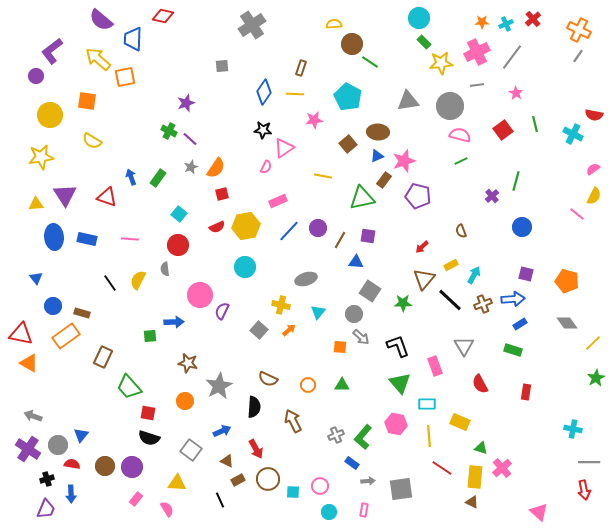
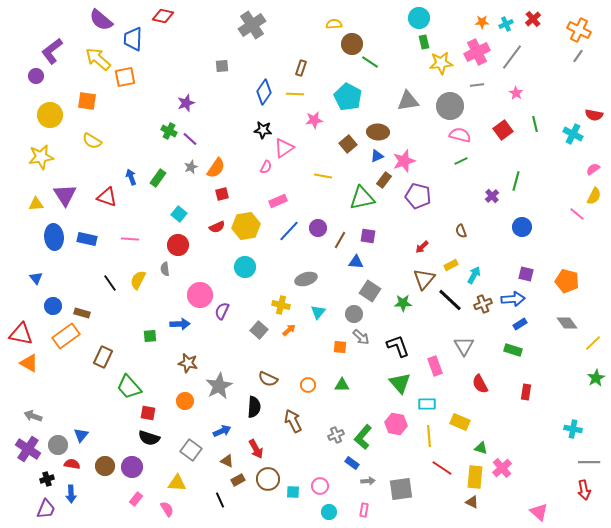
green rectangle at (424, 42): rotated 32 degrees clockwise
blue arrow at (174, 322): moved 6 px right, 2 px down
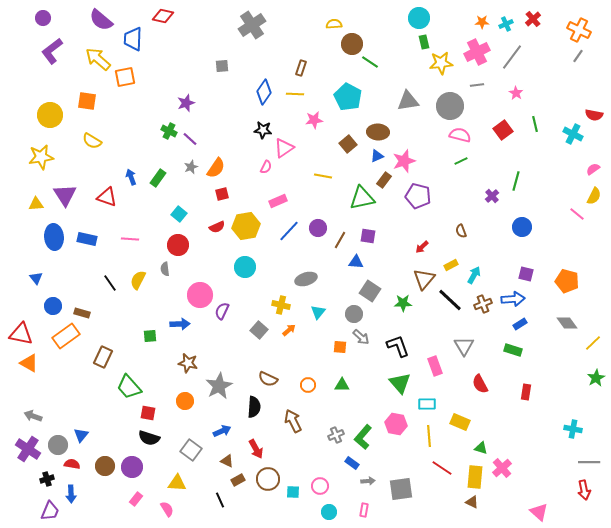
purple circle at (36, 76): moved 7 px right, 58 px up
purple trapezoid at (46, 509): moved 4 px right, 2 px down
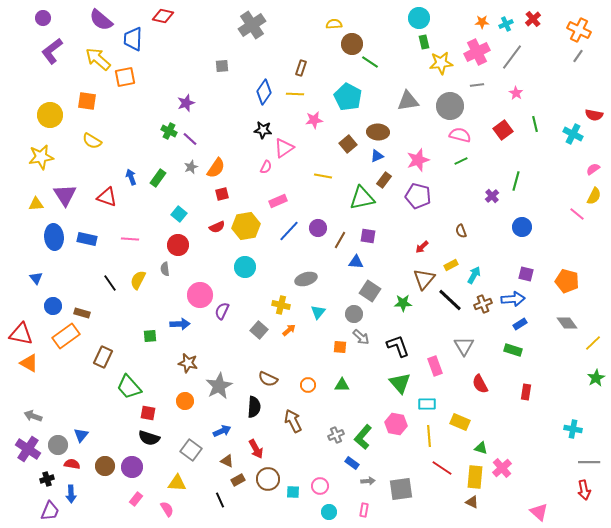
pink star at (404, 161): moved 14 px right, 1 px up
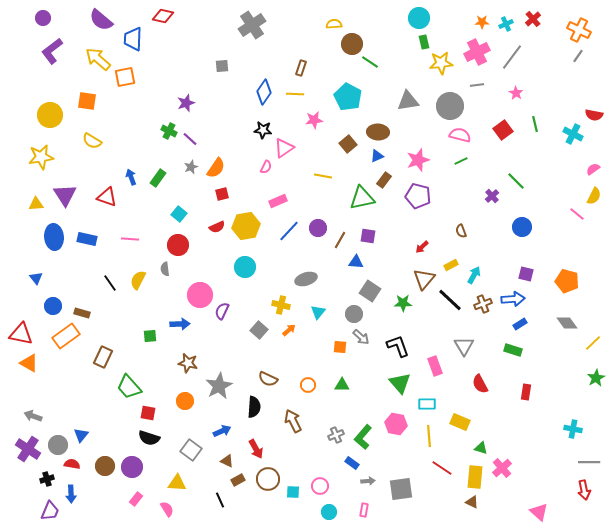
green line at (516, 181): rotated 60 degrees counterclockwise
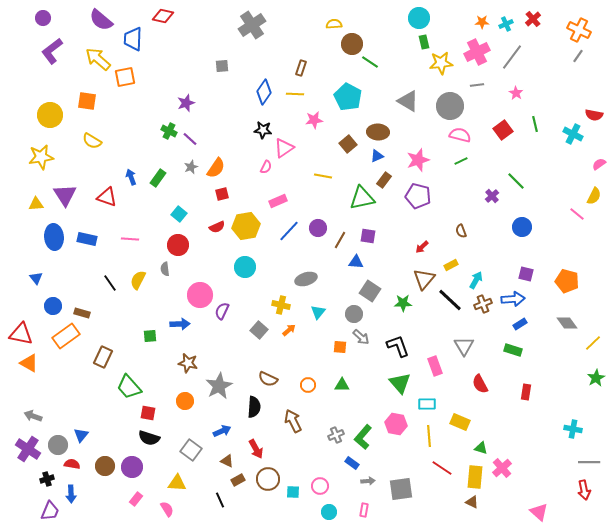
gray triangle at (408, 101): rotated 40 degrees clockwise
pink semicircle at (593, 169): moved 6 px right, 5 px up
cyan arrow at (474, 275): moved 2 px right, 5 px down
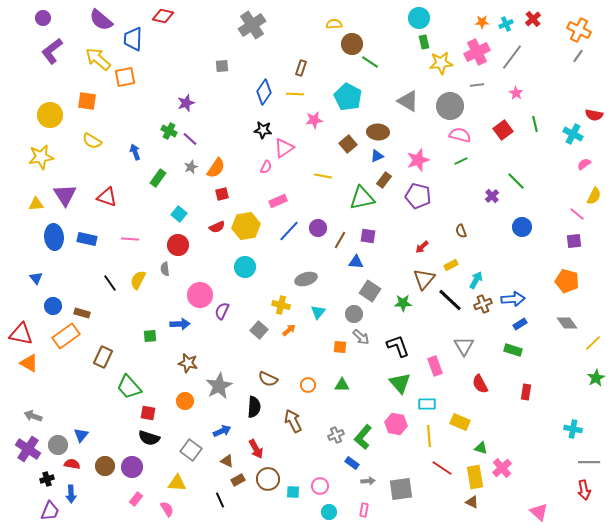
pink semicircle at (599, 164): moved 15 px left
blue arrow at (131, 177): moved 4 px right, 25 px up
purple square at (526, 274): moved 48 px right, 33 px up; rotated 21 degrees counterclockwise
yellow rectangle at (475, 477): rotated 15 degrees counterclockwise
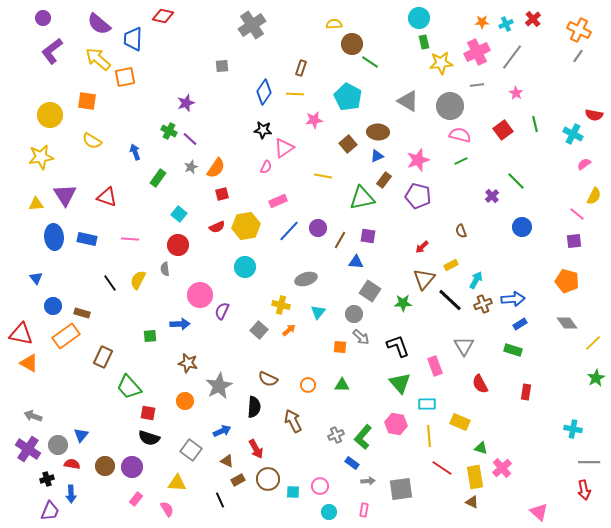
purple semicircle at (101, 20): moved 2 px left, 4 px down
